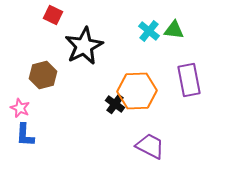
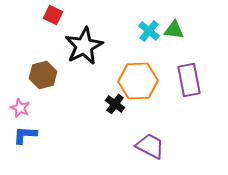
orange hexagon: moved 1 px right, 10 px up
blue L-shape: rotated 90 degrees clockwise
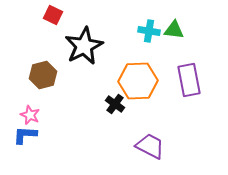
cyan cross: rotated 30 degrees counterclockwise
pink star: moved 10 px right, 7 px down
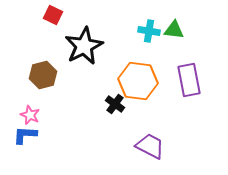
orange hexagon: rotated 9 degrees clockwise
